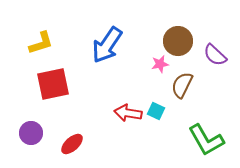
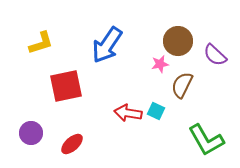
red square: moved 13 px right, 2 px down
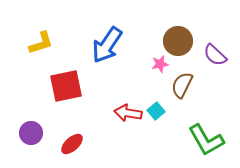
cyan square: rotated 24 degrees clockwise
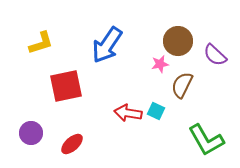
cyan square: rotated 24 degrees counterclockwise
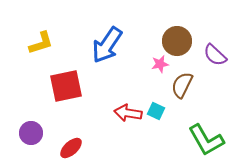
brown circle: moved 1 px left
red ellipse: moved 1 px left, 4 px down
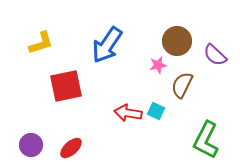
pink star: moved 2 px left, 1 px down
purple circle: moved 12 px down
green L-shape: rotated 57 degrees clockwise
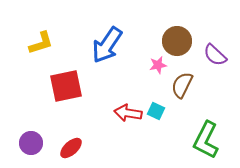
purple circle: moved 2 px up
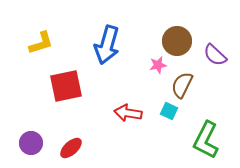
blue arrow: rotated 18 degrees counterclockwise
cyan square: moved 13 px right
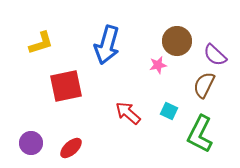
brown semicircle: moved 22 px right
red arrow: rotated 32 degrees clockwise
green L-shape: moved 6 px left, 6 px up
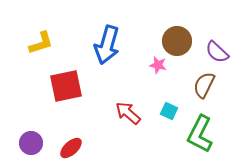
purple semicircle: moved 2 px right, 3 px up
pink star: rotated 24 degrees clockwise
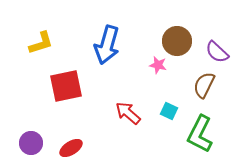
red ellipse: rotated 10 degrees clockwise
